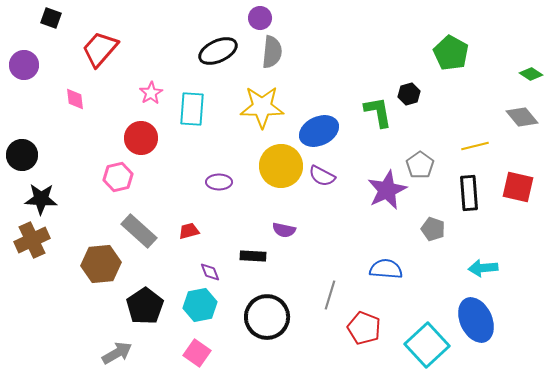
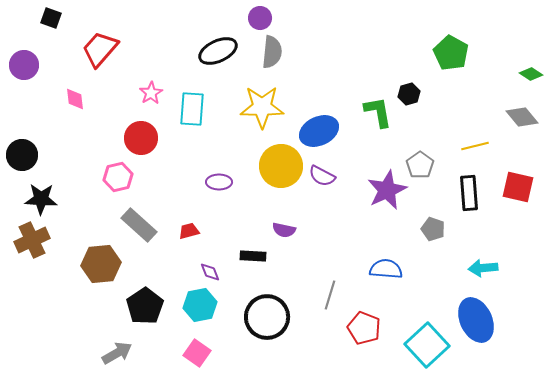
gray rectangle at (139, 231): moved 6 px up
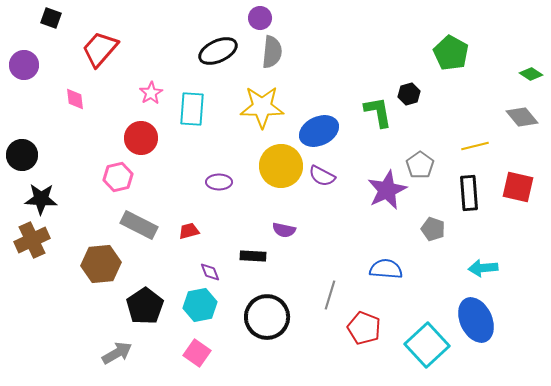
gray rectangle at (139, 225): rotated 15 degrees counterclockwise
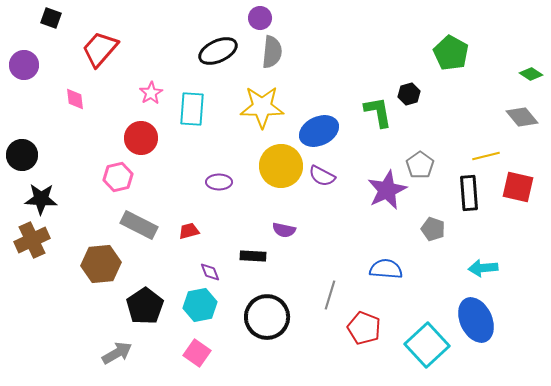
yellow line at (475, 146): moved 11 px right, 10 px down
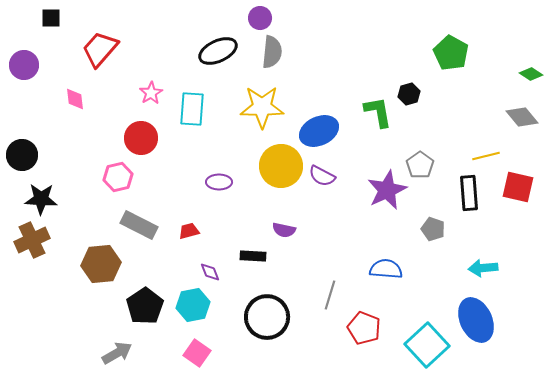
black square at (51, 18): rotated 20 degrees counterclockwise
cyan hexagon at (200, 305): moved 7 px left
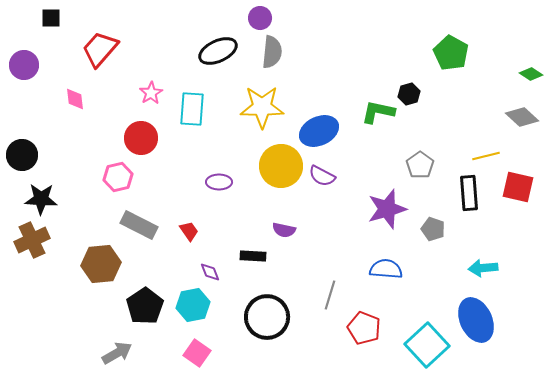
green L-shape at (378, 112): rotated 68 degrees counterclockwise
gray diamond at (522, 117): rotated 8 degrees counterclockwise
purple star at (387, 190): moved 19 px down; rotated 9 degrees clockwise
red trapezoid at (189, 231): rotated 70 degrees clockwise
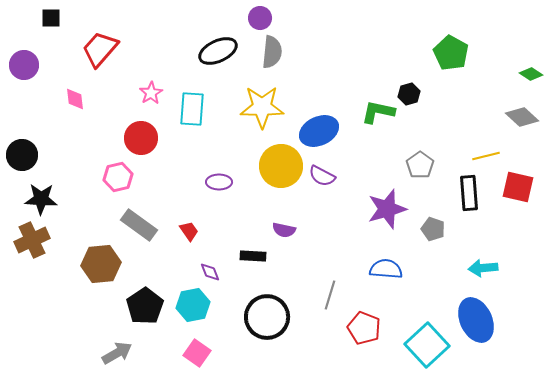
gray rectangle at (139, 225): rotated 9 degrees clockwise
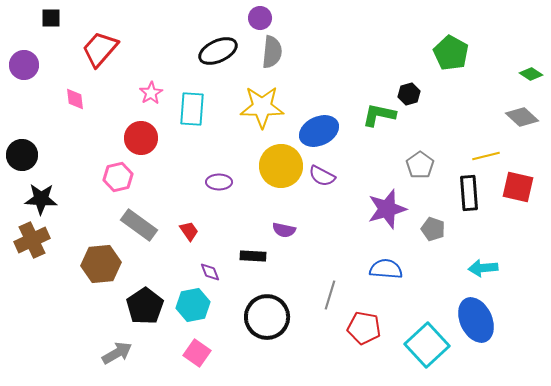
green L-shape at (378, 112): moved 1 px right, 3 px down
red pentagon at (364, 328): rotated 12 degrees counterclockwise
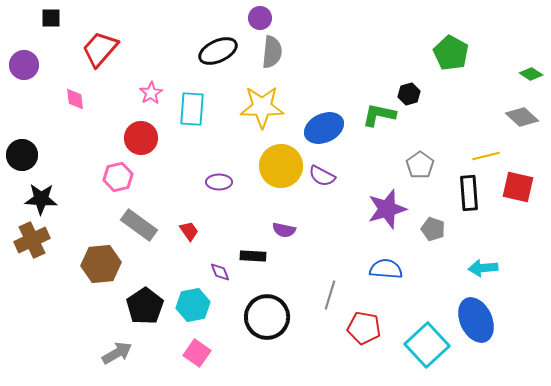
blue ellipse at (319, 131): moved 5 px right, 3 px up
purple diamond at (210, 272): moved 10 px right
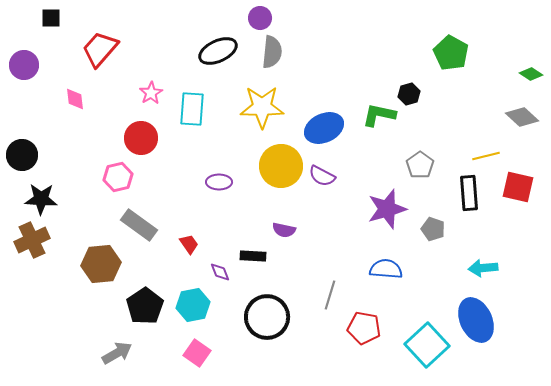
red trapezoid at (189, 231): moved 13 px down
